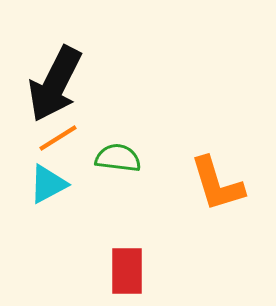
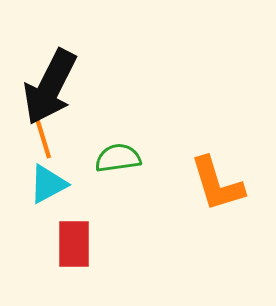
black arrow: moved 5 px left, 3 px down
orange line: moved 15 px left; rotated 75 degrees counterclockwise
green semicircle: rotated 15 degrees counterclockwise
red rectangle: moved 53 px left, 27 px up
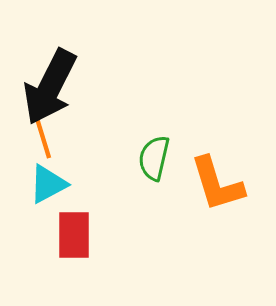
green semicircle: moved 36 px right; rotated 69 degrees counterclockwise
red rectangle: moved 9 px up
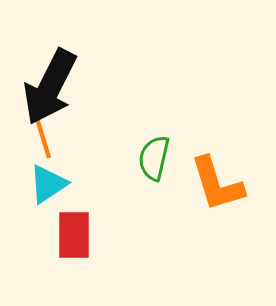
cyan triangle: rotated 6 degrees counterclockwise
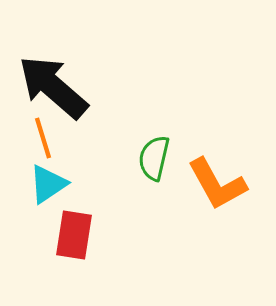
black arrow: moved 3 px right; rotated 104 degrees clockwise
orange L-shape: rotated 12 degrees counterclockwise
red rectangle: rotated 9 degrees clockwise
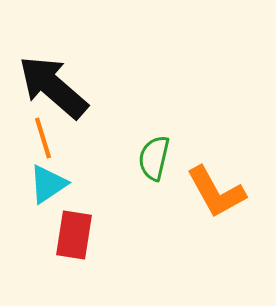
orange L-shape: moved 1 px left, 8 px down
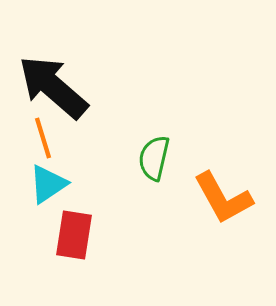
orange L-shape: moved 7 px right, 6 px down
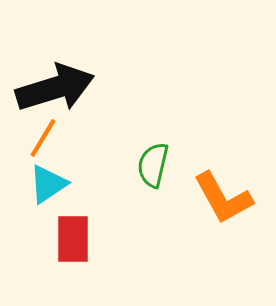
black arrow: moved 2 px right, 1 px down; rotated 122 degrees clockwise
orange line: rotated 48 degrees clockwise
green semicircle: moved 1 px left, 7 px down
red rectangle: moved 1 px left, 4 px down; rotated 9 degrees counterclockwise
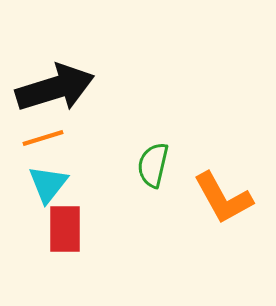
orange line: rotated 42 degrees clockwise
cyan triangle: rotated 18 degrees counterclockwise
red rectangle: moved 8 px left, 10 px up
